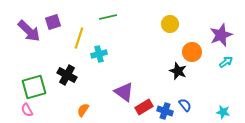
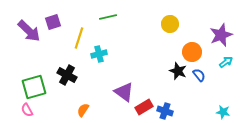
blue semicircle: moved 14 px right, 30 px up
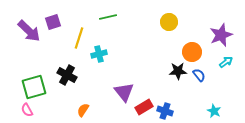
yellow circle: moved 1 px left, 2 px up
black star: rotated 24 degrees counterclockwise
purple triangle: rotated 15 degrees clockwise
cyan star: moved 9 px left, 1 px up; rotated 16 degrees clockwise
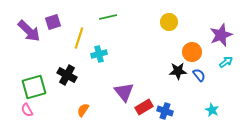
cyan star: moved 2 px left, 1 px up
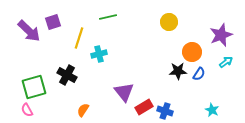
blue semicircle: moved 1 px up; rotated 72 degrees clockwise
